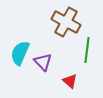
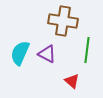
brown cross: moved 3 px left, 1 px up; rotated 20 degrees counterclockwise
purple triangle: moved 4 px right, 8 px up; rotated 18 degrees counterclockwise
red triangle: moved 2 px right
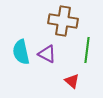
cyan semicircle: moved 1 px right, 1 px up; rotated 35 degrees counterclockwise
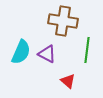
cyan semicircle: rotated 145 degrees counterclockwise
red triangle: moved 4 px left
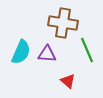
brown cross: moved 2 px down
green line: rotated 30 degrees counterclockwise
purple triangle: rotated 24 degrees counterclockwise
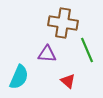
cyan semicircle: moved 2 px left, 25 px down
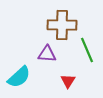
brown cross: moved 1 px left, 2 px down; rotated 8 degrees counterclockwise
cyan semicircle: rotated 25 degrees clockwise
red triangle: rotated 21 degrees clockwise
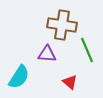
brown cross: rotated 8 degrees clockwise
cyan semicircle: rotated 15 degrees counterclockwise
red triangle: moved 2 px right, 1 px down; rotated 21 degrees counterclockwise
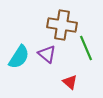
green line: moved 1 px left, 2 px up
purple triangle: rotated 36 degrees clockwise
cyan semicircle: moved 20 px up
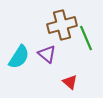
brown cross: rotated 24 degrees counterclockwise
green line: moved 10 px up
